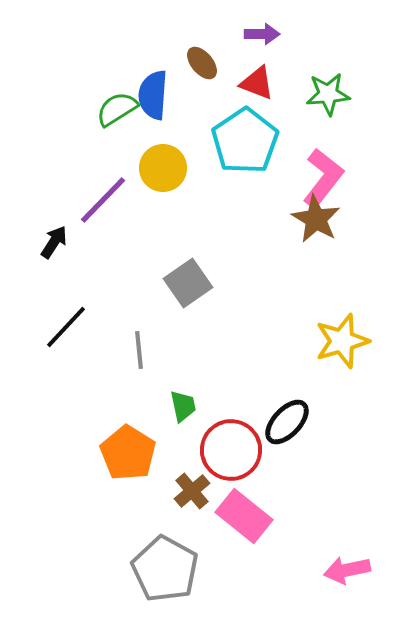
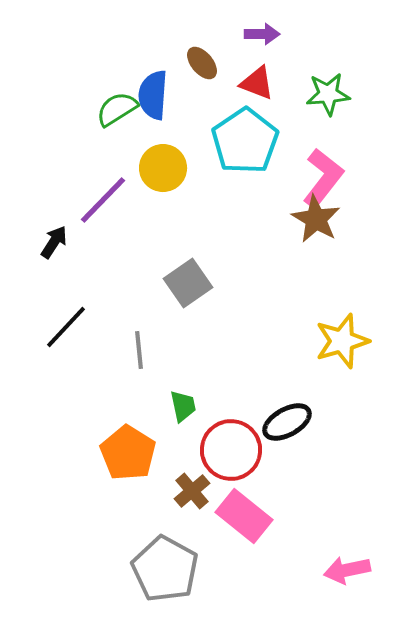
black ellipse: rotated 18 degrees clockwise
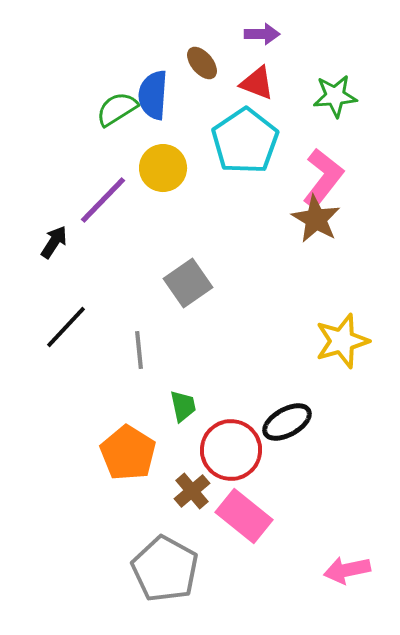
green star: moved 7 px right, 2 px down
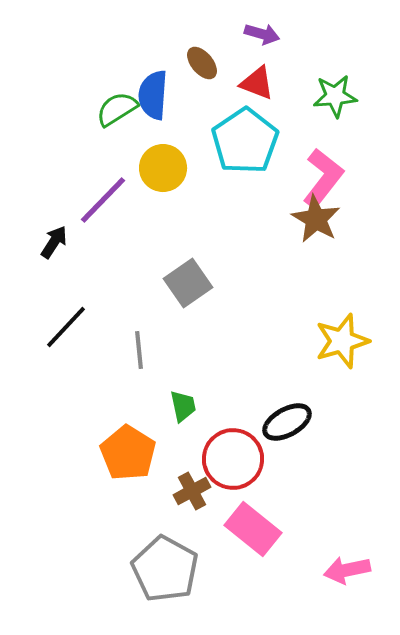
purple arrow: rotated 16 degrees clockwise
red circle: moved 2 px right, 9 px down
brown cross: rotated 12 degrees clockwise
pink rectangle: moved 9 px right, 13 px down
